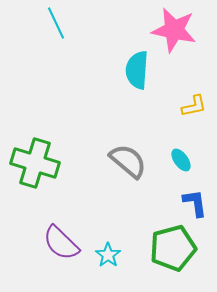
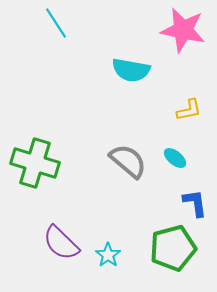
cyan line: rotated 8 degrees counterclockwise
pink star: moved 9 px right
cyan semicircle: moved 6 px left; rotated 84 degrees counterclockwise
yellow L-shape: moved 5 px left, 4 px down
cyan ellipse: moved 6 px left, 2 px up; rotated 15 degrees counterclockwise
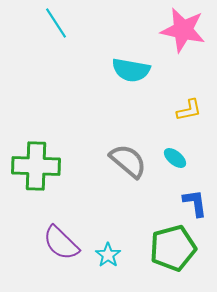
green cross: moved 1 px right, 3 px down; rotated 15 degrees counterclockwise
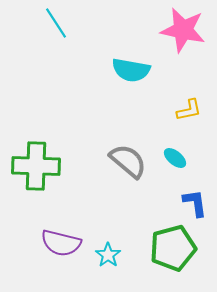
purple semicircle: rotated 30 degrees counterclockwise
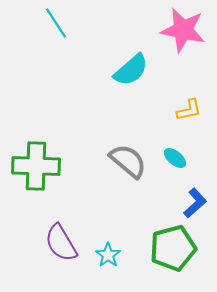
cyan semicircle: rotated 51 degrees counterclockwise
blue L-shape: rotated 56 degrees clockwise
purple semicircle: rotated 45 degrees clockwise
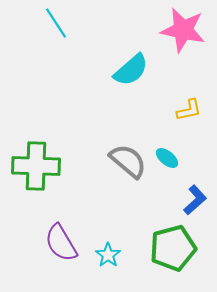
cyan ellipse: moved 8 px left
blue L-shape: moved 3 px up
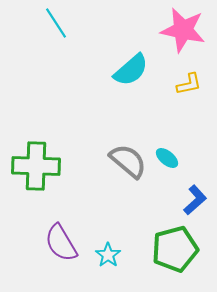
yellow L-shape: moved 26 px up
green pentagon: moved 2 px right, 1 px down
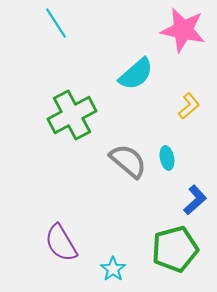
cyan semicircle: moved 5 px right, 4 px down
yellow L-shape: moved 22 px down; rotated 28 degrees counterclockwise
cyan ellipse: rotated 40 degrees clockwise
green cross: moved 36 px right, 51 px up; rotated 30 degrees counterclockwise
cyan star: moved 5 px right, 14 px down
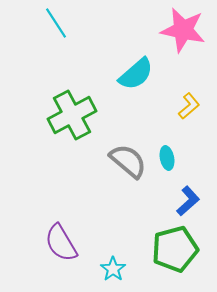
blue L-shape: moved 7 px left, 1 px down
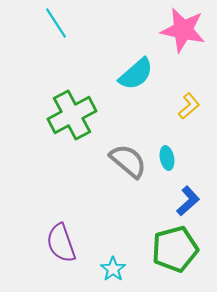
purple semicircle: rotated 12 degrees clockwise
